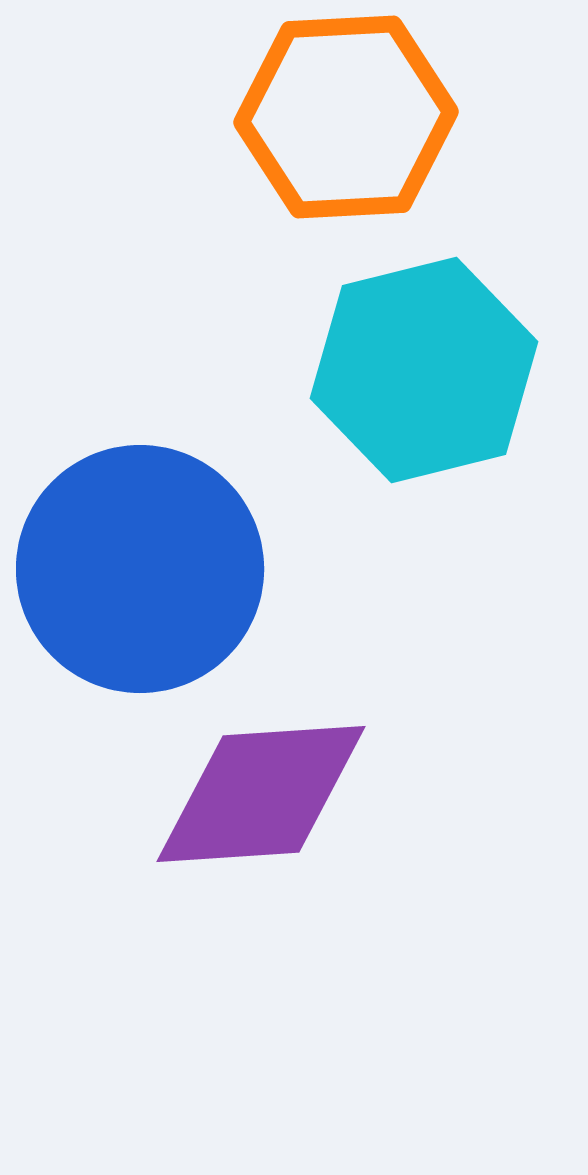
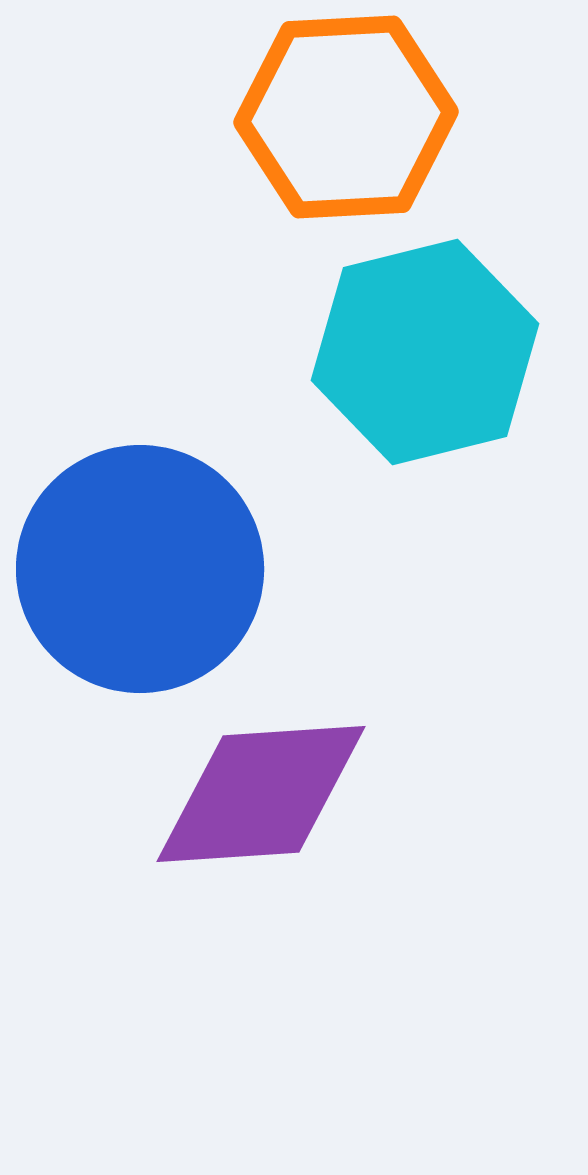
cyan hexagon: moved 1 px right, 18 px up
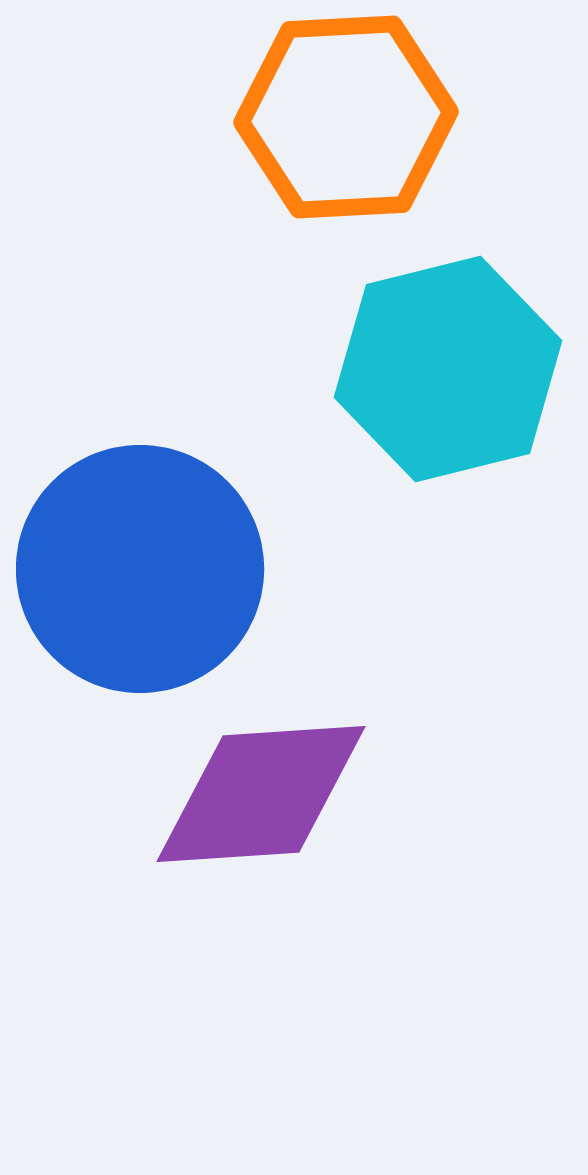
cyan hexagon: moved 23 px right, 17 px down
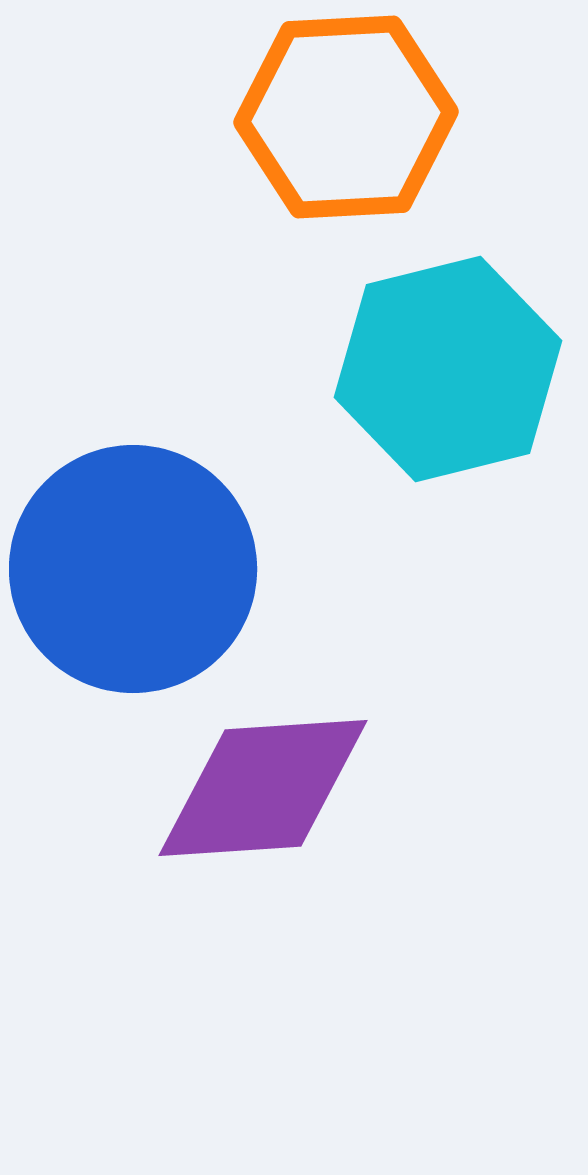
blue circle: moved 7 px left
purple diamond: moved 2 px right, 6 px up
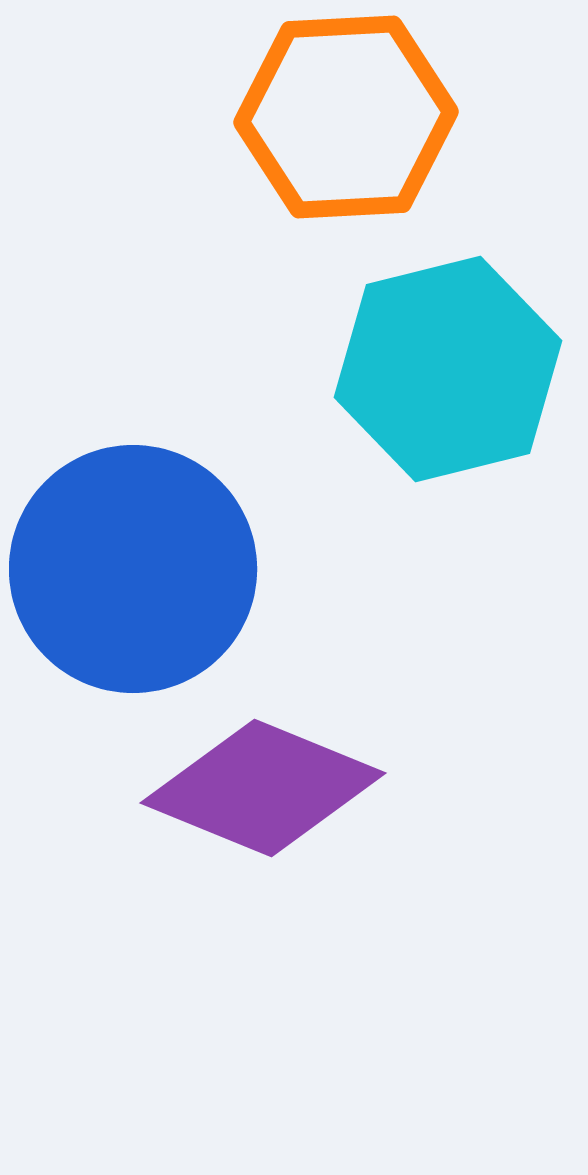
purple diamond: rotated 26 degrees clockwise
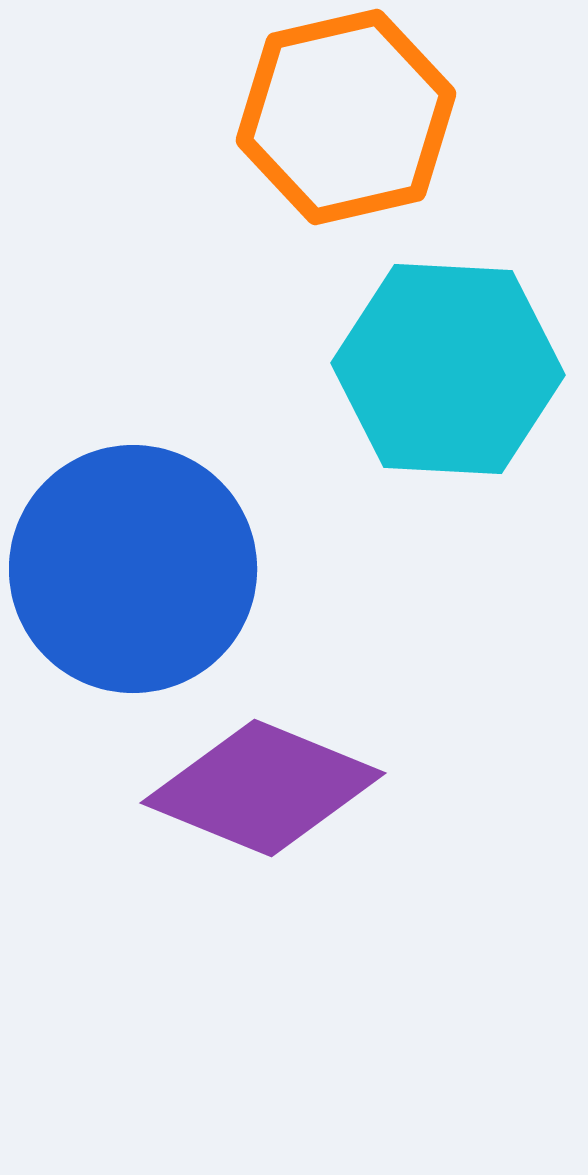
orange hexagon: rotated 10 degrees counterclockwise
cyan hexagon: rotated 17 degrees clockwise
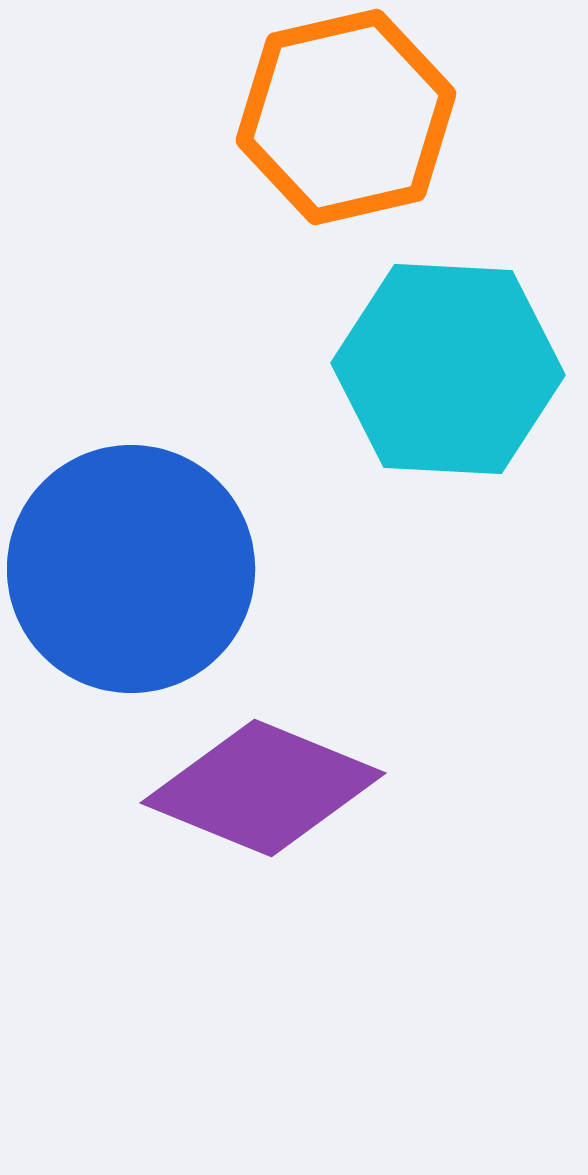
blue circle: moved 2 px left
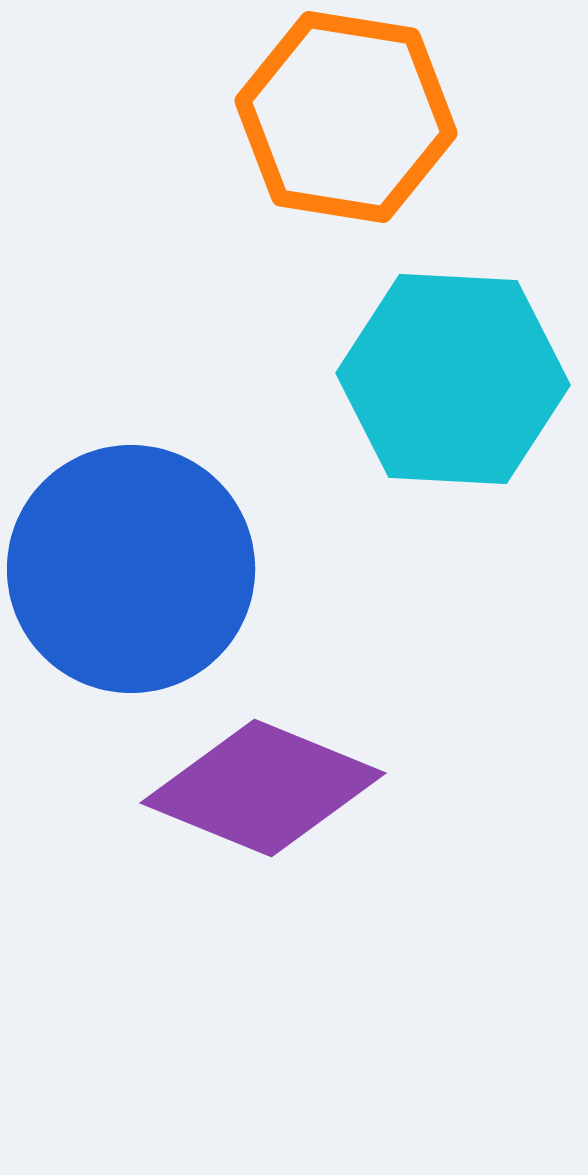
orange hexagon: rotated 22 degrees clockwise
cyan hexagon: moved 5 px right, 10 px down
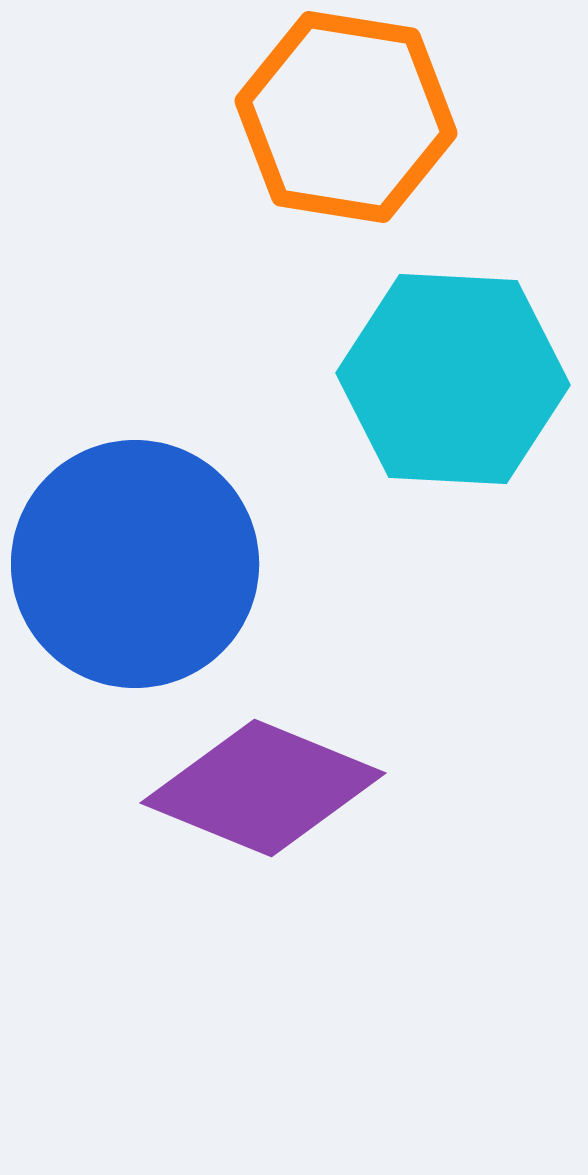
blue circle: moved 4 px right, 5 px up
